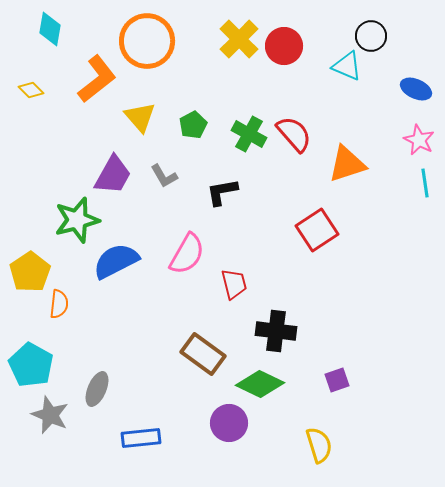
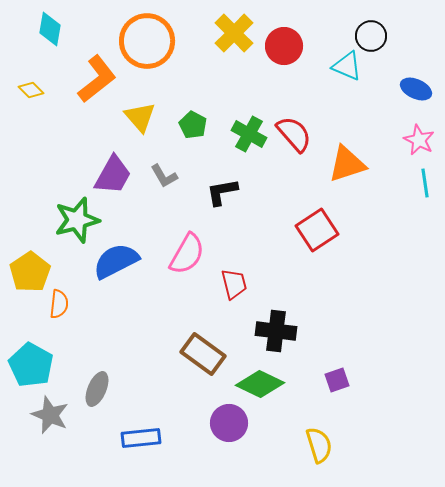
yellow cross: moved 5 px left, 6 px up
green pentagon: rotated 16 degrees counterclockwise
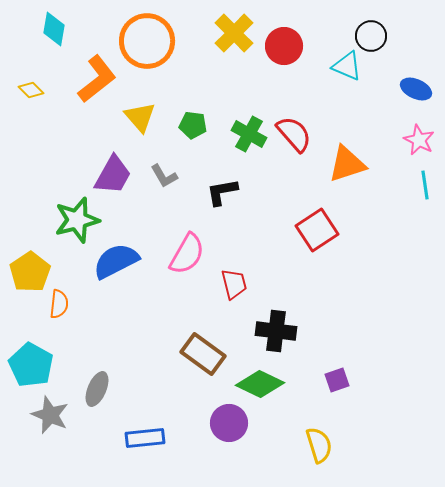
cyan diamond: moved 4 px right
green pentagon: rotated 20 degrees counterclockwise
cyan line: moved 2 px down
blue rectangle: moved 4 px right
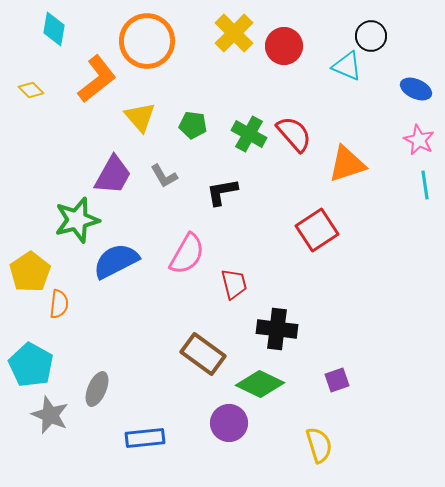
black cross: moved 1 px right, 2 px up
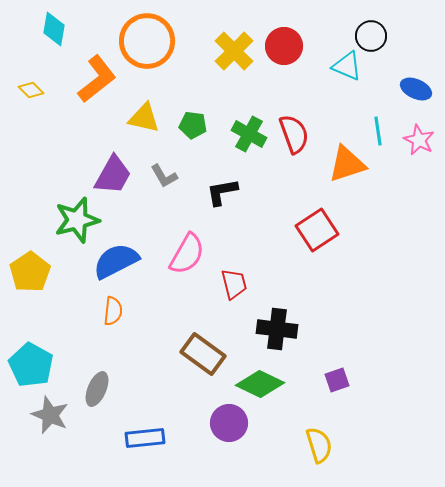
yellow cross: moved 18 px down
yellow triangle: moved 4 px right, 1 px down; rotated 36 degrees counterclockwise
red semicircle: rotated 21 degrees clockwise
cyan line: moved 47 px left, 54 px up
orange semicircle: moved 54 px right, 7 px down
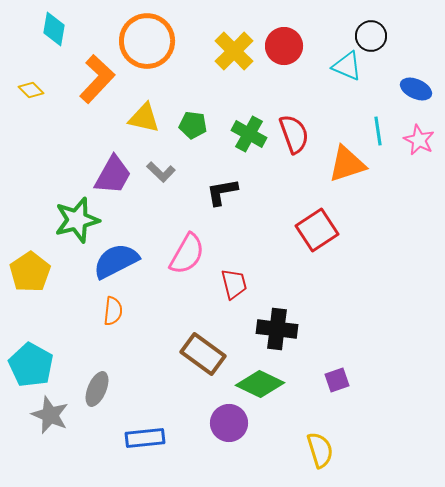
orange L-shape: rotated 9 degrees counterclockwise
gray L-shape: moved 3 px left, 4 px up; rotated 16 degrees counterclockwise
yellow semicircle: moved 1 px right, 5 px down
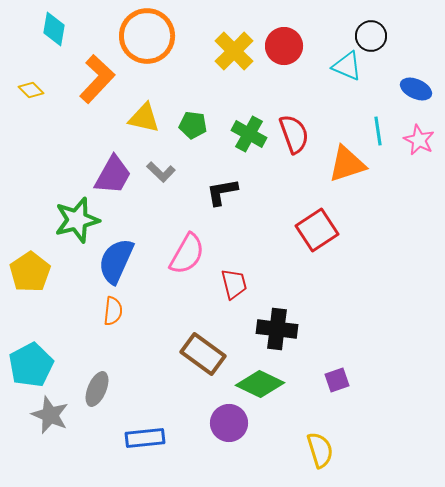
orange circle: moved 5 px up
blue semicircle: rotated 39 degrees counterclockwise
cyan pentagon: rotated 15 degrees clockwise
